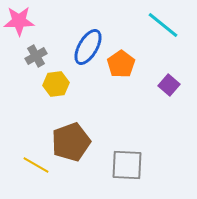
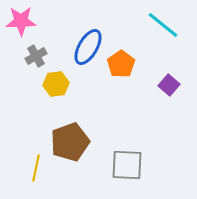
pink star: moved 2 px right
brown pentagon: moved 1 px left
yellow line: moved 3 px down; rotated 72 degrees clockwise
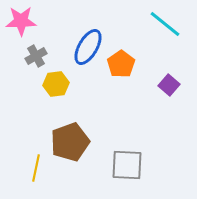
cyan line: moved 2 px right, 1 px up
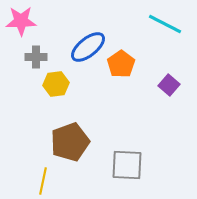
cyan line: rotated 12 degrees counterclockwise
blue ellipse: rotated 21 degrees clockwise
gray cross: moved 1 px down; rotated 30 degrees clockwise
yellow line: moved 7 px right, 13 px down
